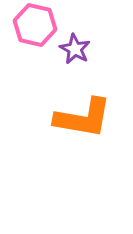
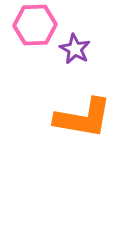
pink hexagon: rotated 15 degrees counterclockwise
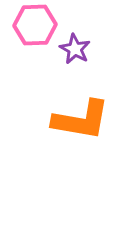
orange L-shape: moved 2 px left, 2 px down
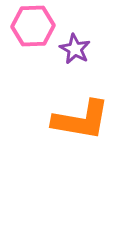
pink hexagon: moved 2 px left, 1 px down
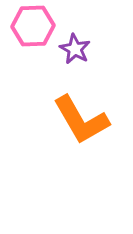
orange L-shape: rotated 50 degrees clockwise
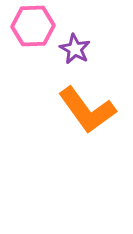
orange L-shape: moved 6 px right, 10 px up; rotated 6 degrees counterclockwise
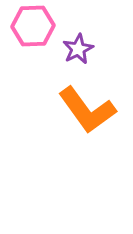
purple star: moved 3 px right; rotated 16 degrees clockwise
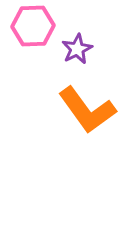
purple star: moved 1 px left
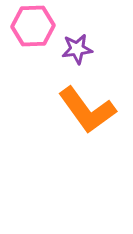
purple star: rotated 20 degrees clockwise
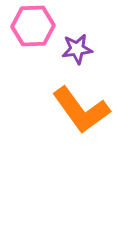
orange L-shape: moved 6 px left
